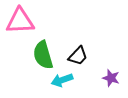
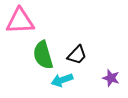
black trapezoid: moved 1 px left, 1 px up
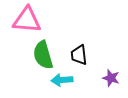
pink triangle: moved 7 px right, 1 px up; rotated 8 degrees clockwise
black trapezoid: moved 2 px right; rotated 130 degrees clockwise
cyan arrow: rotated 15 degrees clockwise
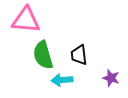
pink triangle: moved 1 px left
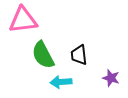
pink triangle: moved 3 px left; rotated 12 degrees counterclockwise
green semicircle: rotated 12 degrees counterclockwise
cyan arrow: moved 1 px left, 2 px down
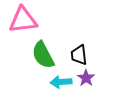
purple star: moved 25 px left; rotated 18 degrees clockwise
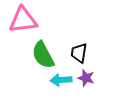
black trapezoid: moved 2 px up; rotated 15 degrees clockwise
purple star: rotated 18 degrees counterclockwise
cyan arrow: moved 2 px up
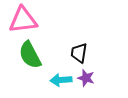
green semicircle: moved 13 px left
